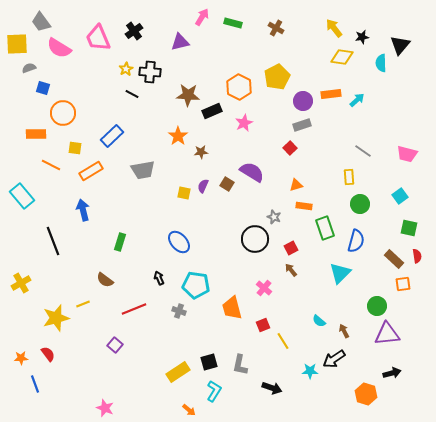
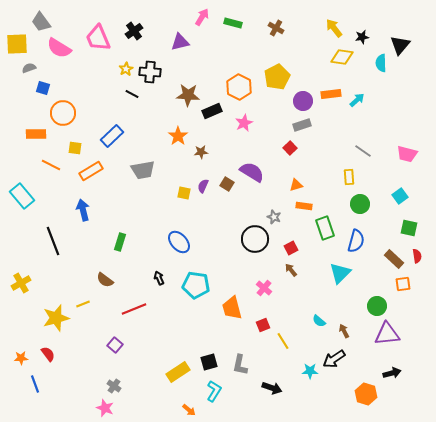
gray cross at (179, 311): moved 65 px left, 75 px down; rotated 16 degrees clockwise
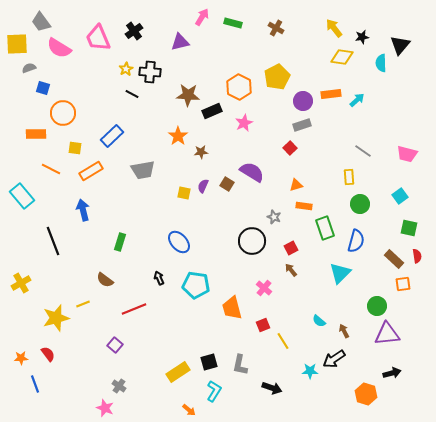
orange line at (51, 165): moved 4 px down
black circle at (255, 239): moved 3 px left, 2 px down
gray cross at (114, 386): moved 5 px right
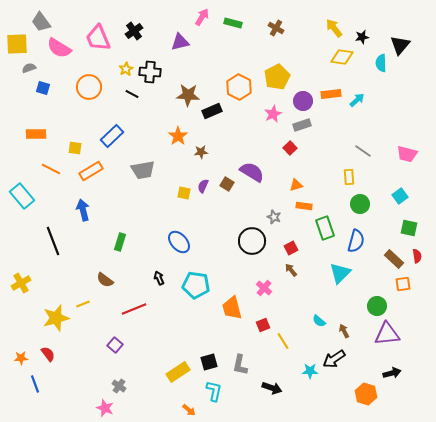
orange circle at (63, 113): moved 26 px right, 26 px up
pink star at (244, 123): moved 29 px right, 9 px up
cyan L-shape at (214, 391): rotated 20 degrees counterclockwise
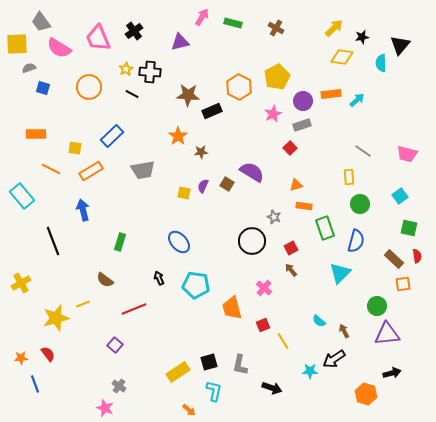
yellow arrow at (334, 28): rotated 84 degrees clockwise
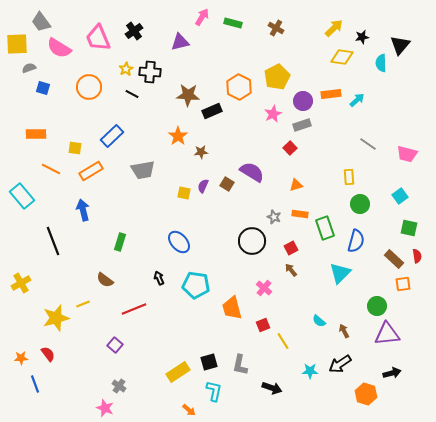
gray line at (363, 151): moved 5 px right, 7 px up
orange rectangle at (304, 206): moved 4 px left, 8 px down
black arrow at (334, 359): moved 6 px right, 5 px down
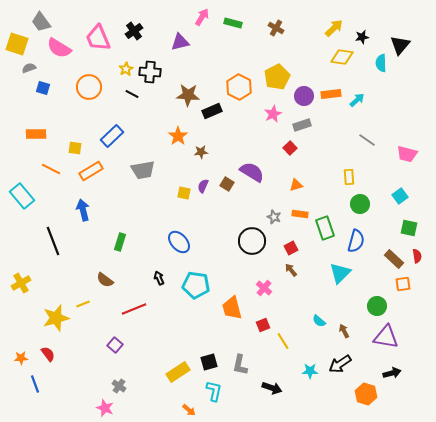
yellow square at (17, 44): rotated 20 degrees clockwise
purple circle at (303, 101): moved 1 px right, 5 px up
gray line at (368, 144): moved 1 px left, 4 px up
purple triangle at (387, 334): moved 1 px left, 3 px down; rotated 16 degrees clockwise
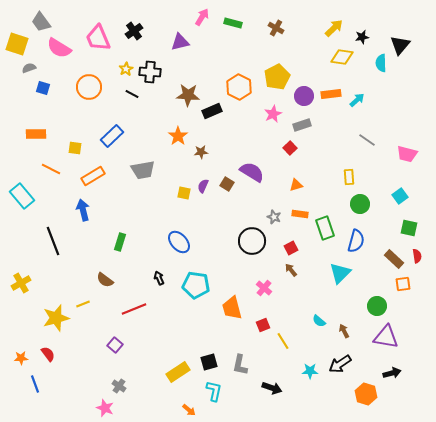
orange rectangle at (91, 171): moved 2 px right, 5 px down
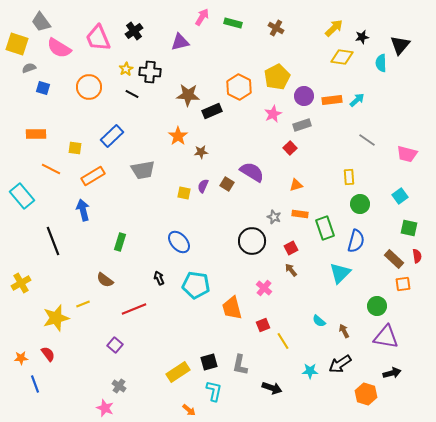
orange rectangle at (331, 94): moved 1 px right, 6 px down
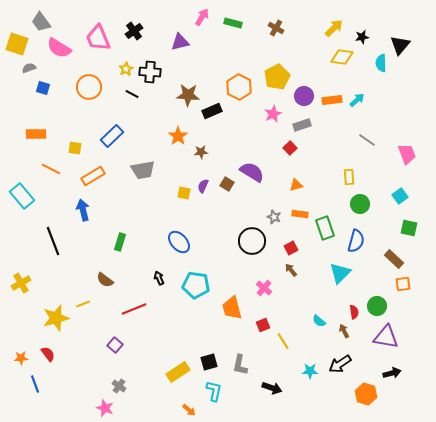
pink trapezoid at (407, 154): rotated 125 degrees counterclockwise
red semicircle at (417, 256): moved 63 px left, 56 px down
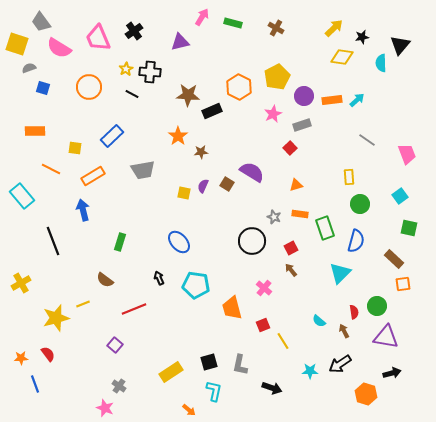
orange rectangle at (36, 134): moved 1 px left, 3 px up
yellow rectangle at (178, 372): moved 7 px left
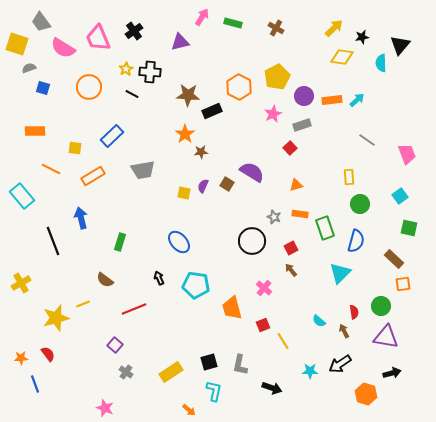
pink semicircle at (59, 48): moved 4 px right
orange star at (178, 136): moved 7 px right, 2 px up
blue arrow at (83, 210): moved 2 px left, 8 px down
green circle at (377, 306): moved 4 px right
gray cross at (119, 386): moved 7 px right, 14 px up
